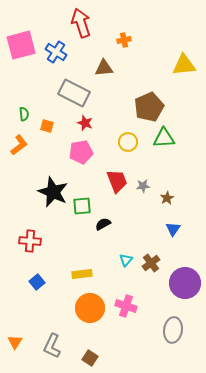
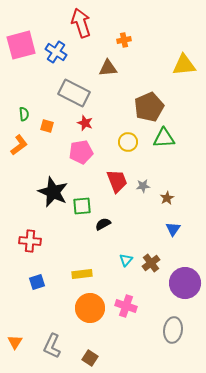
brown triangle: moved 4 px right
blue square: rotated 21 degrees clockwise
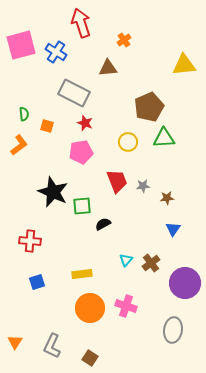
orange cross: rotated 24 degrees counterclockwise
brown star: rotated 24 degrees clockwise
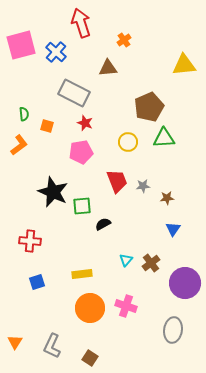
blue cross: rotated 10 degrees clockwise
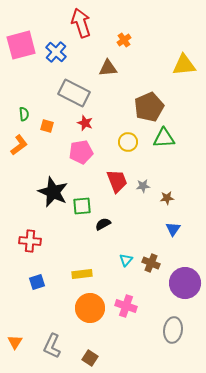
brown cross: rotated 30 degrees counterclockwise
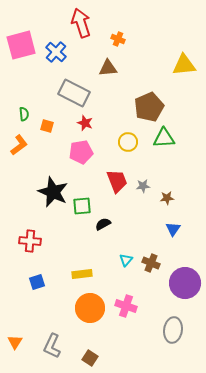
orange cross: moved 6 px left, 1 px up; rotated 32 degrees counterclockwise
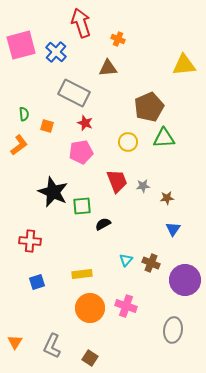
purple circle: moved 3 px up
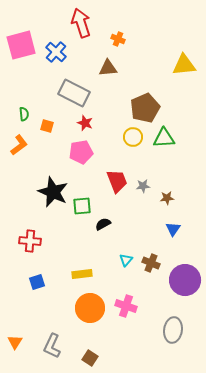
brown pentagon: moved 4 px left, 1 px down
yellow circle: moved 5 px right, 5 px up
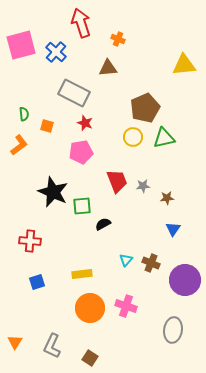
green triangle: rotated 10 degrees counterclockwise
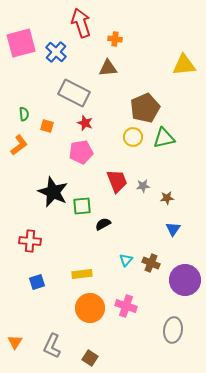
orange cross: moved 3 px left; rotated 16 degrees counterclockwise
pink square: moved 2 px up
